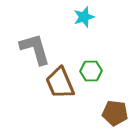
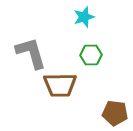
gray L-shape: moved 4 px left, 4 px down
green hexagon: moved 16 px up
brown trapezoid: moved 2 px down; rotated 68 degrees counterclockwise
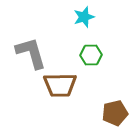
brown pentagon: rotated 20 degrees counterclockwise
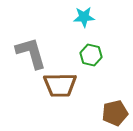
cyan star: rotated 15 degrees clockwise
green hexagon: rotated 15 degrees clockwise
